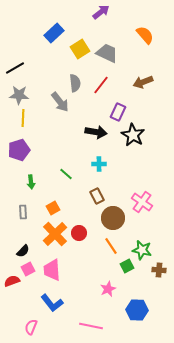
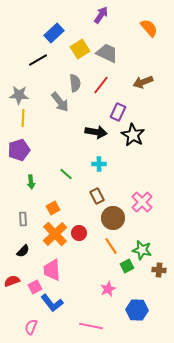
purple arrow: moved 3 px down; rotated 18 degrees counterclockwise
orange semicircle: moved 4 px right, 7 px up
black line: moved 23 px right, 8 px up
pink cross: rotated 10 degrees clockwise
gray rectangle: moved 7 px down
pink square: moved 7 px right, 18 px down
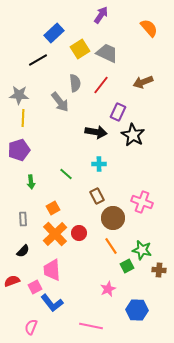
pink cross: rotated 25 degrees counterclockwise
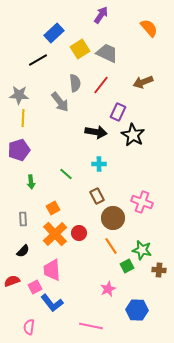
pink semicircle: moved 2 px left; rotated 14 degrees counterclockwise
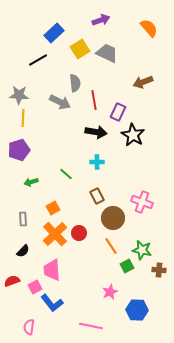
purple arrow: moved 5 px down; rotated 36 degrees clockwise
red line: moved 7 px left, 15 px down; rotated 48 degrees counterclockwise
gray arrow: rotated 25 degrees counterclockwise
cyan cross: moved 2 px left, 2 px up
green arrow: rotated 80 degrees clockwise
pink star: moved 2 px right, 3 px down
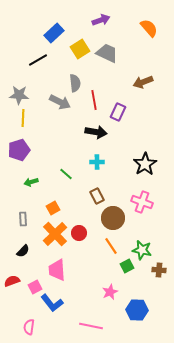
black star: moved 12 px right, 29 px down; rotated 10 degrees clockwise
pink trapezoid: moved 5 px right
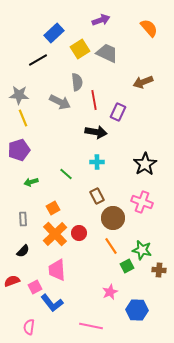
gray semicircle: moved 2 px right, 1 px up
yellow line: rotated 24 degrees counterclockwise
